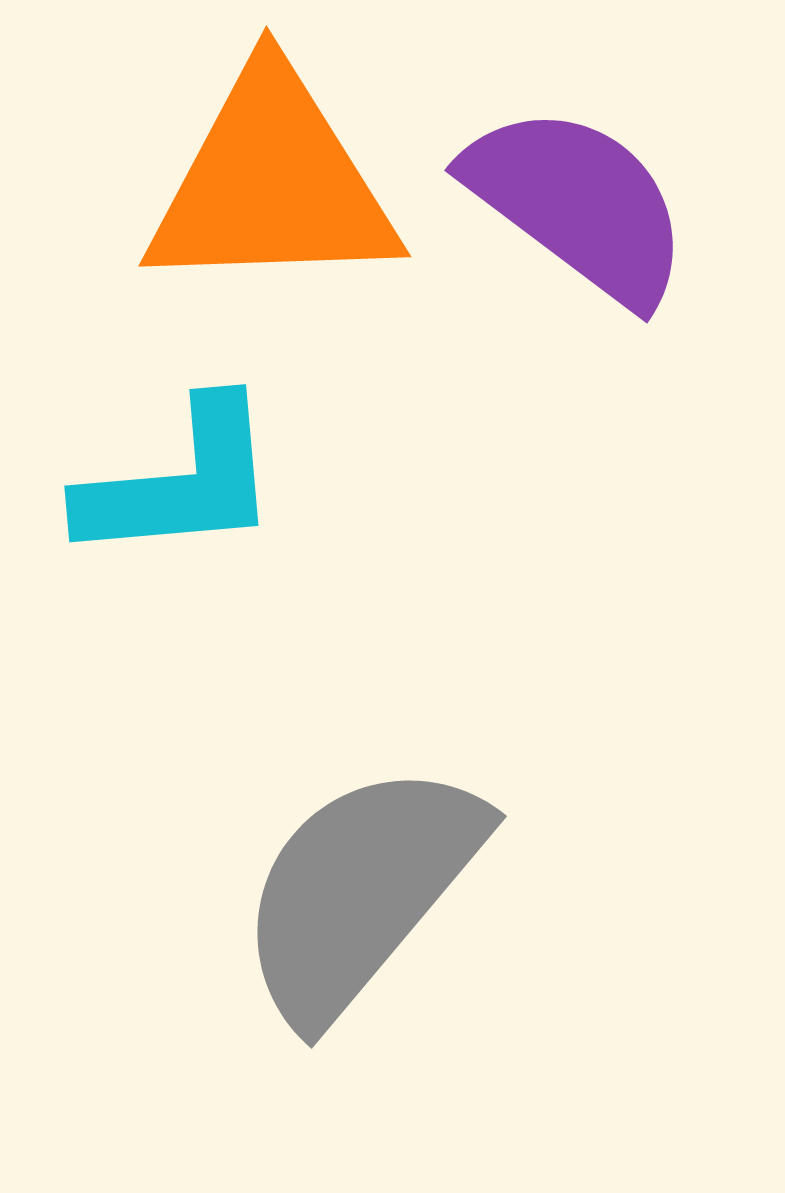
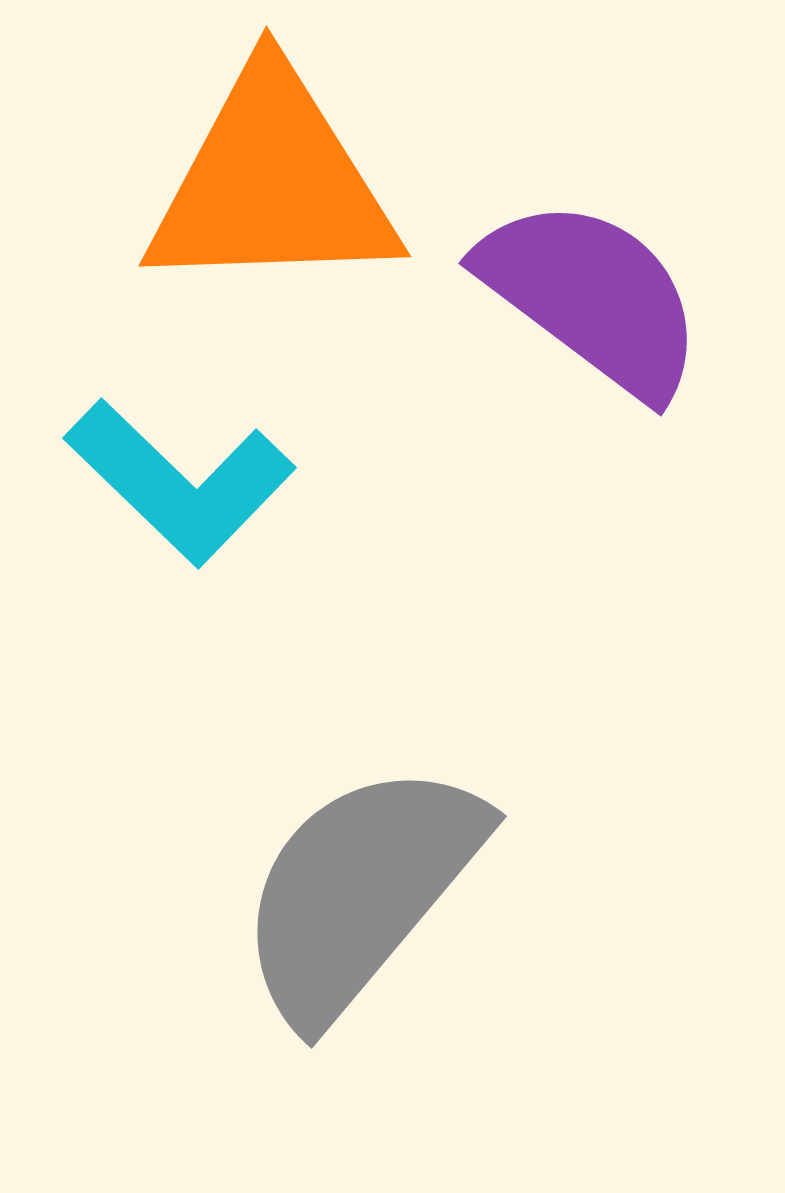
purple semicircle: moved 14 px right, 93 px down
cyan L-shape: rotated 49 degrees clockwise
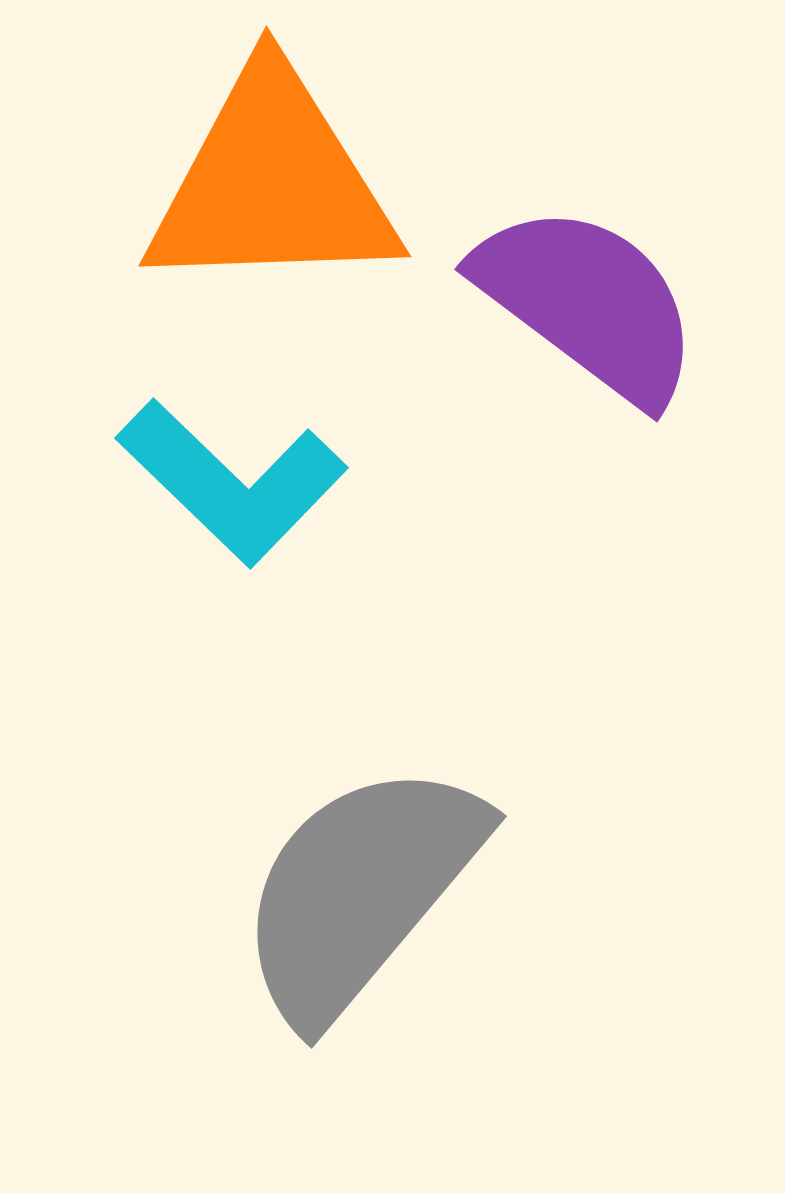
purple semicircle: moved 4 px left, 6 px down
cyan L-shape: moved 52 px right
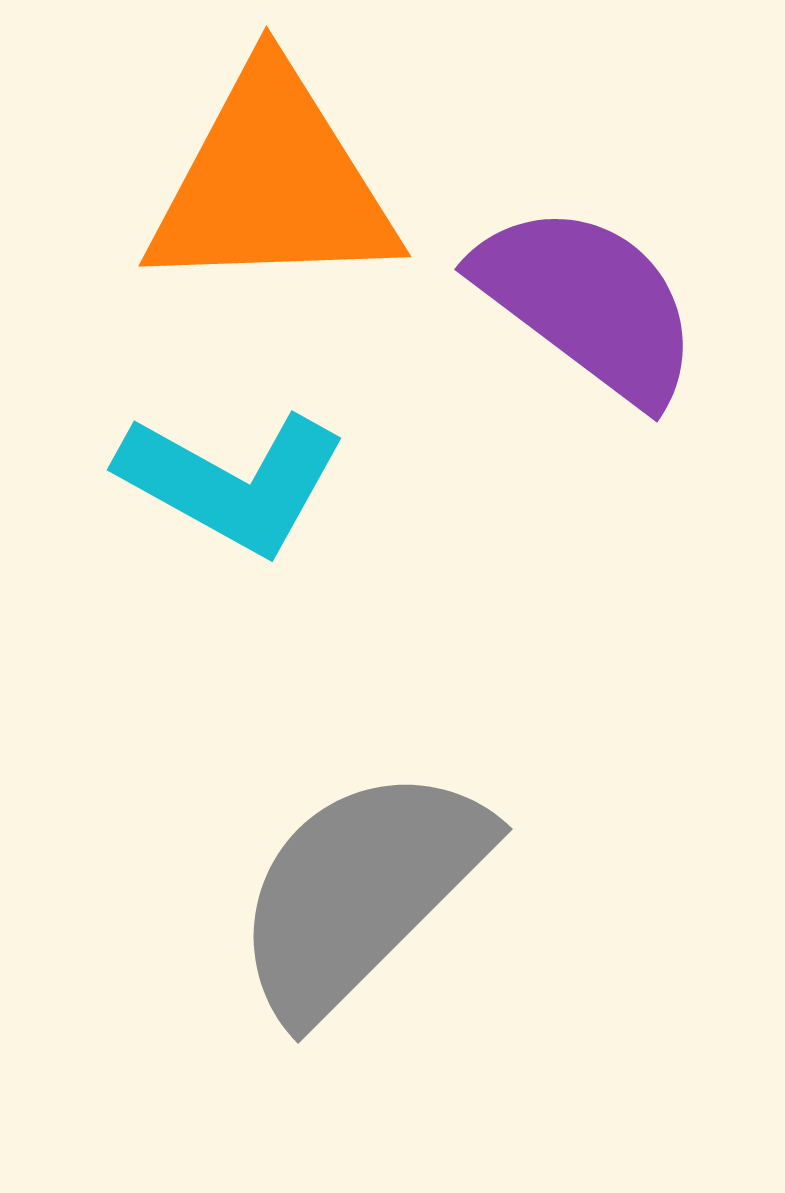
cyan L-shape: rotated 15 degrees counterclockwise
gray semicircle: rotated 5 degrees clockwise
